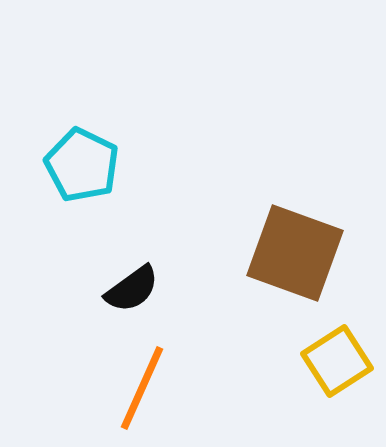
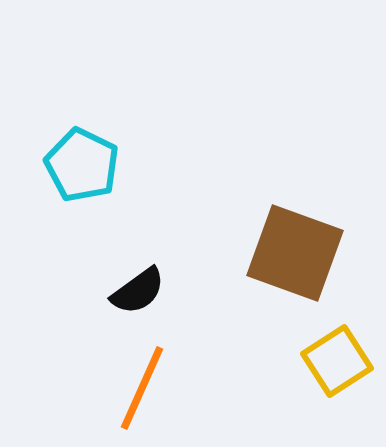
black semicircle: moved 6 px right, 2 px down
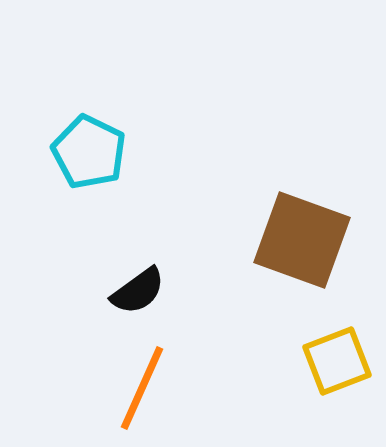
cyan pentagon: moved 7 px right, 13 px up
brown square: moved 7 px right, 13 px up
yellow square: rotated 12 degrees clockwise
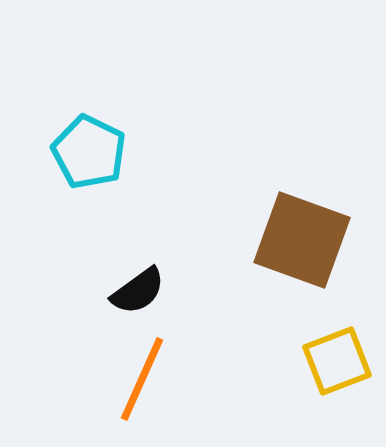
orange line: moved 9 px up
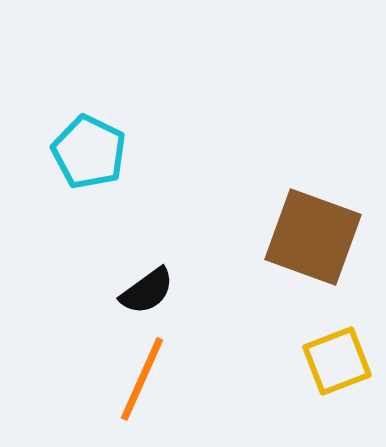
brown square: moved 11 px right, 3 px up
black semicircle: moved 9 px right
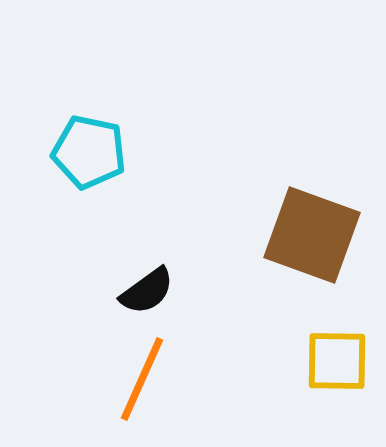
cyan pentagon: rotated 14 degrees counterclockwise
brown square: moved 1 px left, 2 px up
yellow square: rotated 22 degrees clockwise
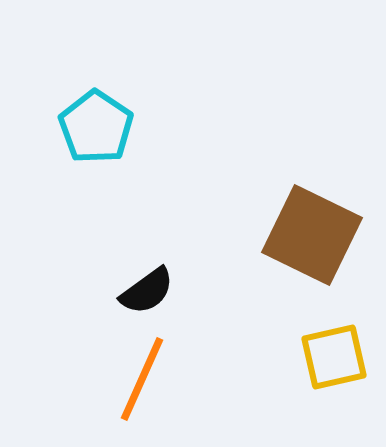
cyan pentagon: moved 7 px right, 25 px up; rotated 22 degrees clockwise
brown square: rotated 6 degrees clockwise
yellow square: moved 3 px left, 4 px up; rotated 14 degrees counterclockwise
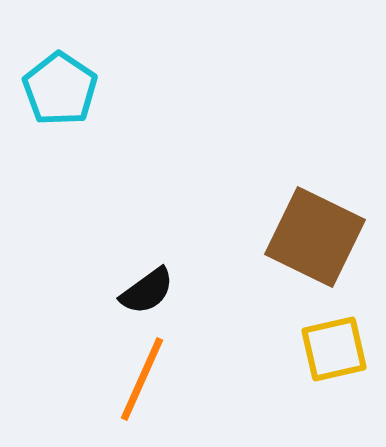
cyan pentagon: moved 36 px left, 38 px up
brown square: moved 3 px right, 2 px down
yellow square: moved 8 px up
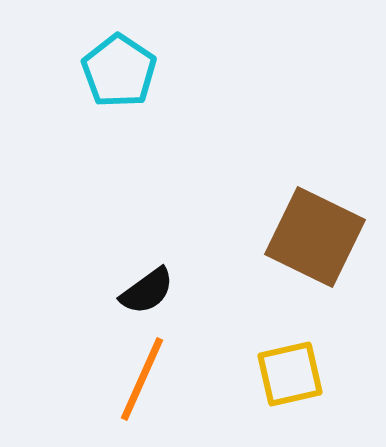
cyan pentagon: moved 59 px right, 18 px up
yellow square: moved 44 px left, 25 px down
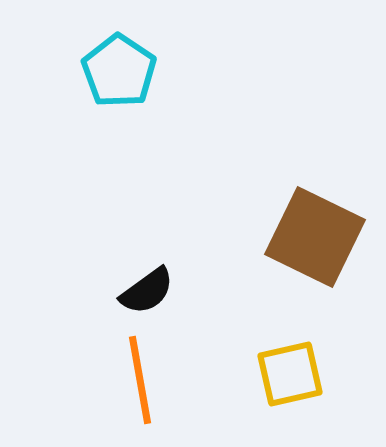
orange line: moved 2 px left, 1 px down; rotated 34 degrees counterclockwise
